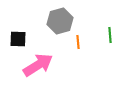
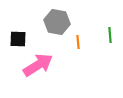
gray hexagon: moved 3 px left, 1 px down; rotated 25 degrees clockwise
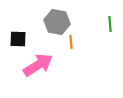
green line: moved 11 px up
orange line: moved 7 px left
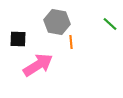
green line: rotated 42 degrees counterclockwise
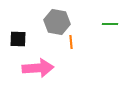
green line: rotated 42 degrees counterclockwise
pink arrow: moved 3 px down; rotated 28 degrees clockwise
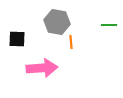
green line: moved 1 px left, 1 px down
black square: moved 1 px left
pink arrow: moved 4 px right
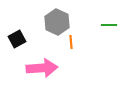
gray hexagon: rotated 15 degrees clockwise
black square: rotated 30 degrees counterclockwise
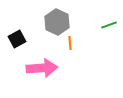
green line: rotated 21 degrees counterclockwise
orange line: moved 1 px left, 1 px down
